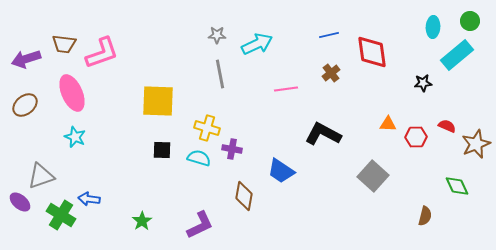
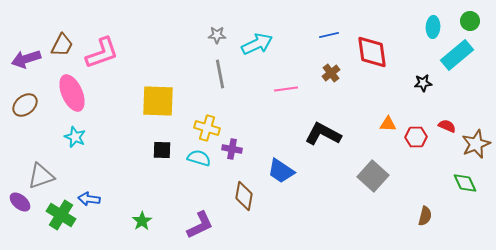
brown trapezoid: moved 2 px left, 1 px down; rotated 70 degrees counterclockwise
green diamond: moved 8 px right, 3 px up
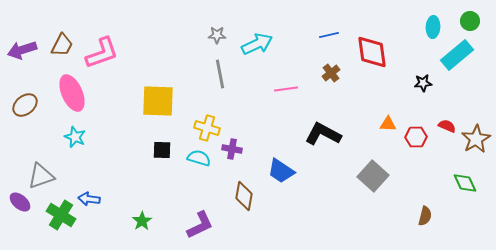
purple arrow: moved 4 px left, 9 px up
brown star: moved 5 px up; rotated 8 degrees counterclockwise
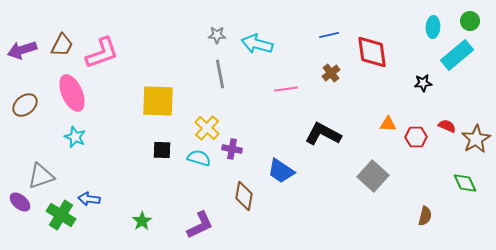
cyan arrow: rotated 140 degrees counterclockwise
yellow cross: rotated 25 degrees clockwise
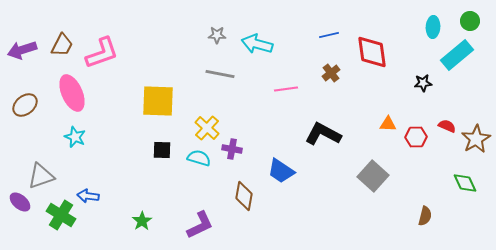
gray line: rotated 68 degrees counterclockwise
blue arrow: moved 1 px left, 3 px up
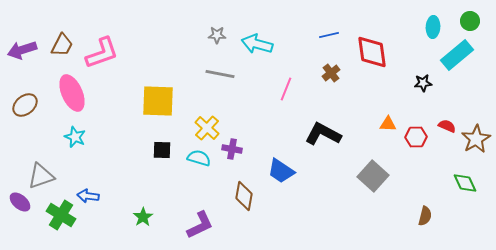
pink line: rotated 60 degrees counterclockwise
green star: moved 1 px right, 4 px up
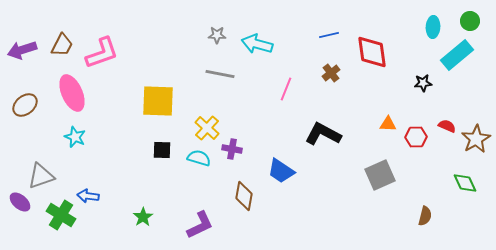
gray square: moved 7 px right, 1 px up; rotated 24 degrees clockwise
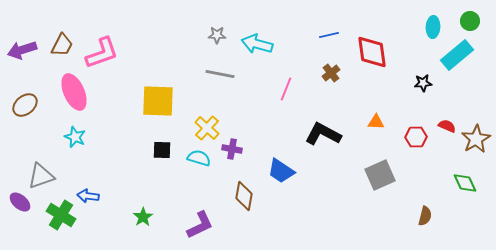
pink ellipse: moved 2 px right, 1 px up
orange triangle: moved 12 px left, 2 px up
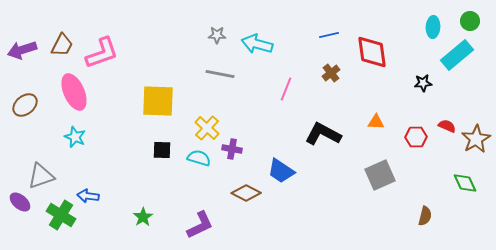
brown diamond: moved 2 px right, 3 px up; rotated 72 degrees counterclockwise
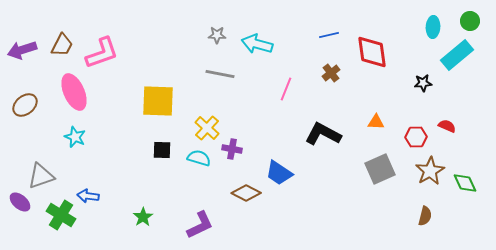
brown star: moved 46 px left, 32 px down
blue trapezoid: moved 2 px left, 2 px down
gray square: moved 6 px up
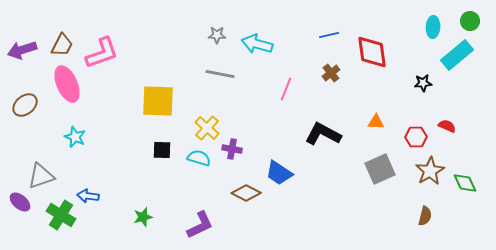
pink ellipse: moved 7 px left, 8 px up
green star: rotated 18 degrees clockwise
